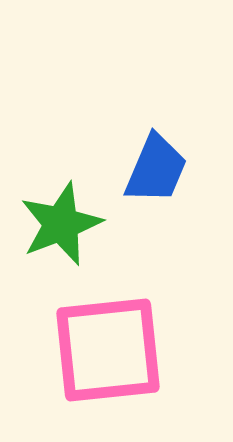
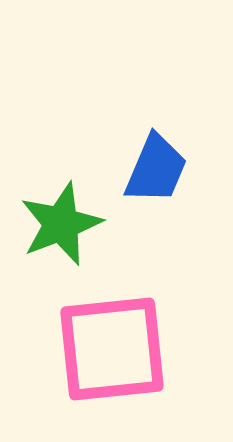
pink square: moved 4 px right, 1 px up
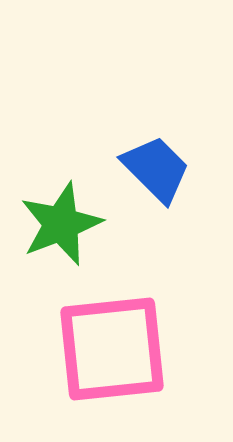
blue trapezoid: rotated 68 degrees counterclockwise
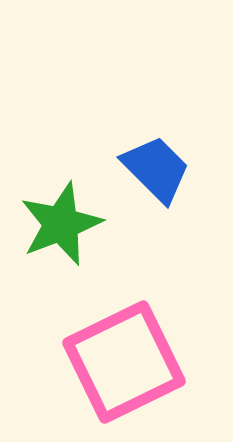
pink square: moved 12 px right, 13 px down; rotated 20 degrees counterclockwise
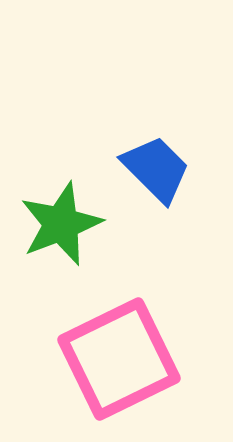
pink square: moved 5 px left, 3 px up
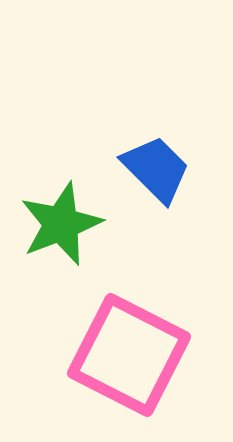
pink square: moved 10 px right, 4 px up; rotated 37 degrees counterclockwise
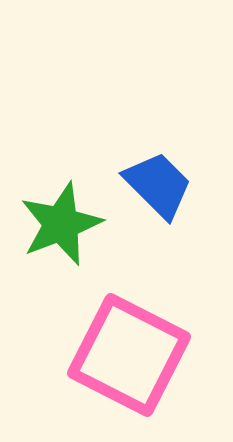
blue trapezoid: moved 2 px right, 16 px down
